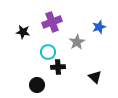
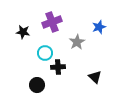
cyan circle: moved 3 px left, 1 px down
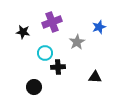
black triangle: rotated 40 degrees counterclockwise
black circle: moved 3 px left, 2 px down
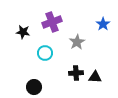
blue star: moved 4 px right, 3 px up; rotated 16 degrees counterclockwise
black cross: moved 18 px right, 6 px down
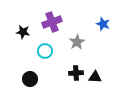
blue star: rotated 16 degrees counterclockwise
cyan circle: moved 2 px up
black circle: moved 4 px left, 8 px up
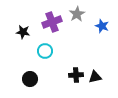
blue star: moved 1 px left, 2 px down
gray star: moved 28 px up
black cross: moved 2 px down
black triangle: rotated 16 degrees counterclockwise
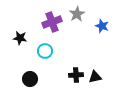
black star: moved 3 px left, 6 px down
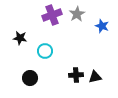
purple cross: moved 7 px up
black circle: moved 1 px up
